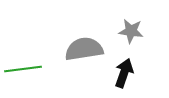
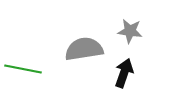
gray star: moved 1 px left
green line: rotated 18 degrees clockwise
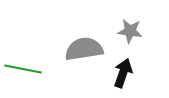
black arrow: moved 1 px left
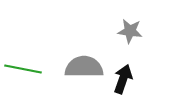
gray semicircle: moved 18 px down; rotated 9 degrees clockwise
black arrow: moved 6 px down
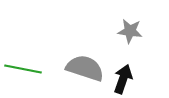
gray semicircle: moved 1 px right, 1 px down; rotated 18 degrees clockwise
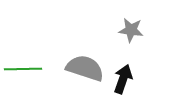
gray star: moved 1 px right, 1 px up
green line: rotated 12 degrees counterclockwise
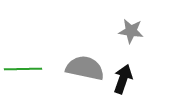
gray star: moved 1 px down
gray semicircle: rotated 6 degrees counterclockwise
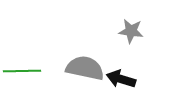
green line: moved 1 px left, 2 px down
black arrow: moved 2 px left; rotated 92 degrees counterclockwise
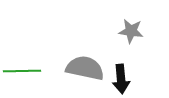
black arrow: rotated 112 degrees counterclockwise
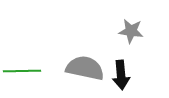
black arrow: moved 4 px up
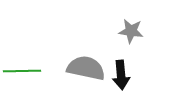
gray semicircle: moved 1 px right
